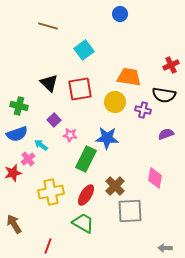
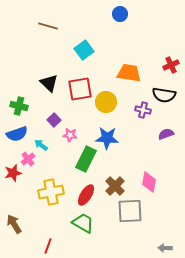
orange trapezoid: moved 4 px up
yellow circle: moved 9 px left
pink diamond: moved 6 px left, 4 px down
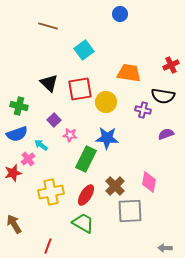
black semicircle: moved 1 px left, 1 px down
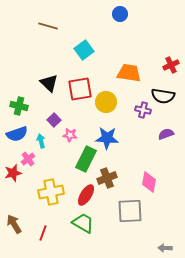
cyan arrow: moved 4 px up; rotated 40 degrees clockwise
brown cross: moved 8 px left, 8 px up; rotated 24 degrees clockwise
red line: moved 5 px left, 13 px up
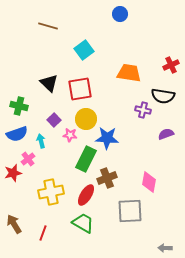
yellow circle: moved 20 px left, 17 px down
